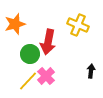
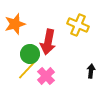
yellow line: moved 1 px left, 11 px up
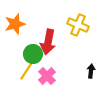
green circle: moved 3 px right
yellow line: rotated 10 degrees counterclockwise
pink cross: moved 1 px right
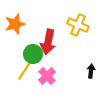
yellow line: moved 2 px left
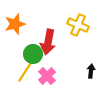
yellow line: moved 2 px down
